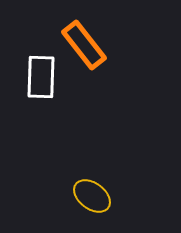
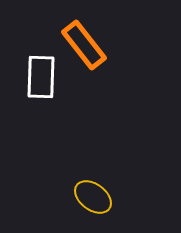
yellow ellipse: moved 1 px right, 1 px down
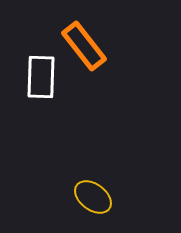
orange rectangle: moved 1 px down
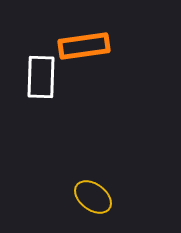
orange rectangle: rotated 60 degrees counterclockwise
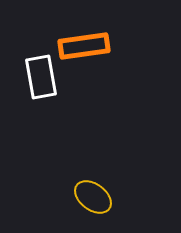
white rectangle: rotated 12 degrees counterclockwise
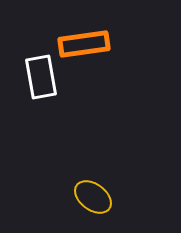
orange rectangle: moved 2 px up
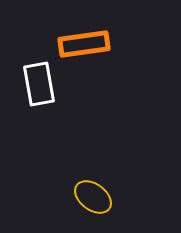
white rectangle: moved 2 px left, 7 px down
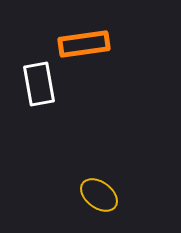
yellow ellipse: moved 6 px right, 2 px up
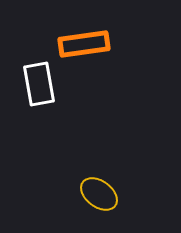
yellow ellipse: moved 1 px up
